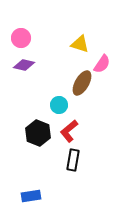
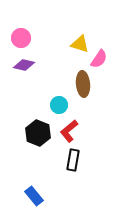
pink semicircle: moved 3 px left, 5 px up
brown ellipse: moved 1 px right, 1 px down; rotated 35 degrees counterclockwise
blue rectangle: moved 3 px right; rotated 60 degrees clockwise
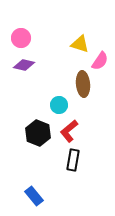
pink semicircle: moved 1 px right, 2 px down
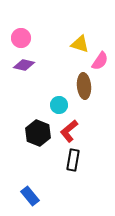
brown ellipse: moved 1 px right, 2 px down
blue rectangle: moved 4 px left
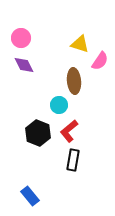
purple diamond: rotated 50 degrees clockwise
brown ellipse: moved 10 px left, 5 px up
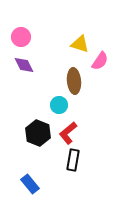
pink circle: moved 1 px up
red L-shape: moved 1 px left, 2 px down
blue rectangle: moved 12 px up
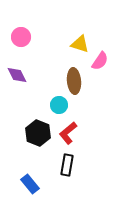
purple diamond: moved 7 px left, 10 px down
black rectangle: moved 6 px left, 5 px down
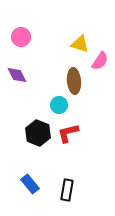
red L-shape: rotated 25 degrees clockwise
black rectangle: moved 25 px down
